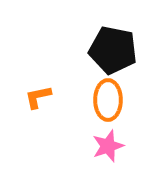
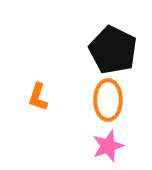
black pentagon: rotated 15 degrees clockwise
orange L-shape: rotated 60 degrees counterclockwise
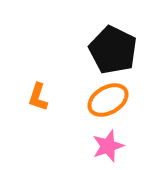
orange ellipse: rotated 60 degrees clockwise
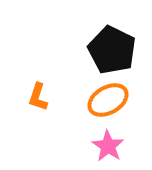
black pentagon: moved 1 px left
pink star: rotated 20 degrees counterclockwise
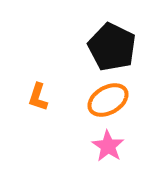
black pentagon: moved 3 px up
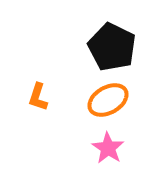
pink star: moved 2 px down
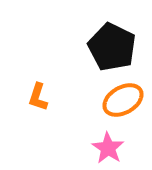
orange ellipse: moved 15 px right
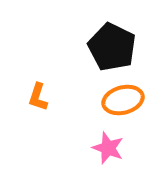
orange ellipse: rotated 15 degrees clockwise
pink star: rotated 12 degrees counterclockwise
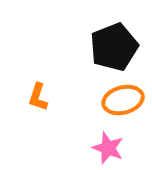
black pentagon: moved 2 px right; rotated 24 degrees clockwise
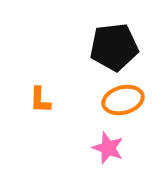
black pentagon: rotated 15 degrees clockwise
orange L-shape: moved 2 px right, 3 px down; rotated 16 degrees counterclockwise
